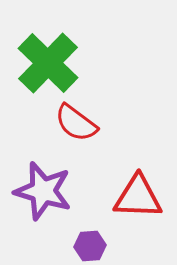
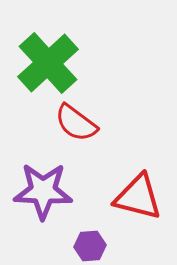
green cross: rotated 4 degrees clockwise
purple star: rotated 14 degrees counterclockwise
red triangle: rotated 12 degrees clockwise
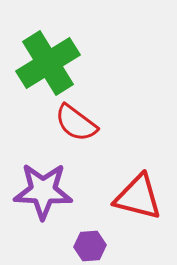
green cross: rotated 10 degrees clockwise
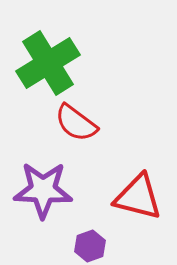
purple star: moved 1 px up
purple hexagon: rotated 16 degrees counterclockwise
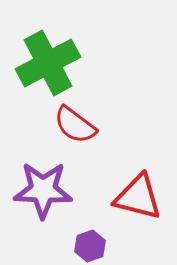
green cross: rotated 4 degrees clockwise
red semicircle: moved 1 px left, 2 px down
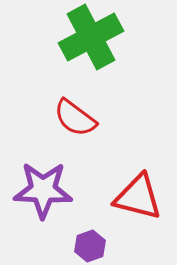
green cross: moved 43 px right, 26 px up
red semicircle: moved 7 px up
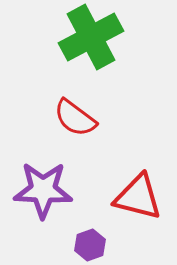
purple hexagon: moved 1 px up
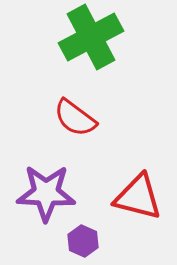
purple star: moved 3 px right, 3 px down
purple hexagon: moved 7 px left, 4 px up; rotated 16 degrees counterclockwise
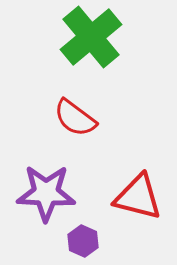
green cross: rotated 12 degrees counterclockwise
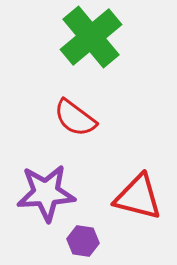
purple star: rotated 6 degrees counterclockwise
purple hexagon: rotated 16 degrees counterclockwise
